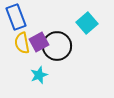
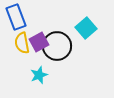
cyan square: moved 1 px left, 5 px down
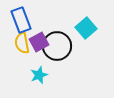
blue rectangle: moved 5 px right, 3 px down
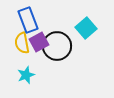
blue rectangle: moved 7 px right
cyan star: moved 13 px left
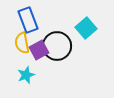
purple square: moved 8 px down
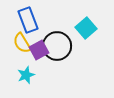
yellow semicircle: rotated 20 degrees counterclockwise
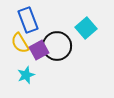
yellow semicircle: moved 2 px left
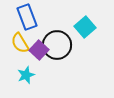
blue rectangle: moved 1 px left, 3 px up
cyan square: moved 1 px left, 1 px up
black circle: moved 1 px up
purple square: rotated 18 degrees counterclockwise
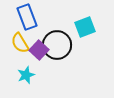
cyan square: rotated 20 degrees clockwise
